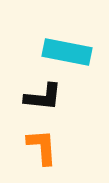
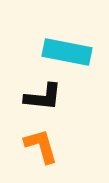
orange L-shape: moved 1 px left, 1 px up; rotated 12 degrees counterclockwise
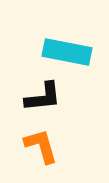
black L-shape: rotated 12 degrees counterclockwise
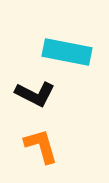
black L-shape: moved 8 px left, 3 px up; rotated 33 degrees clockwise
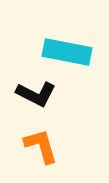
black L-shape: moved 1 px right
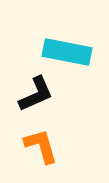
black L-shape: rotated 51 degrees counterclockwise
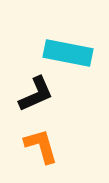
cyan rectangle: moved 1 px right, 1 px down
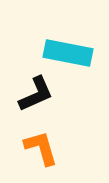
orange L-shape: moved 2 px down
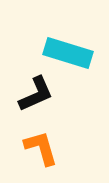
cyan rectangle: rotated 6 degrees clockwise
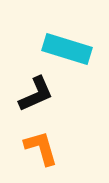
cyan rectangle: moved 1 px left, 4 px up
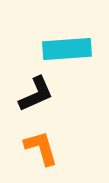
cyan rectangle: rotated 21 degrees counterclockwise
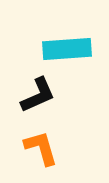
black L-shape: moved 2 px right, 1 px down
